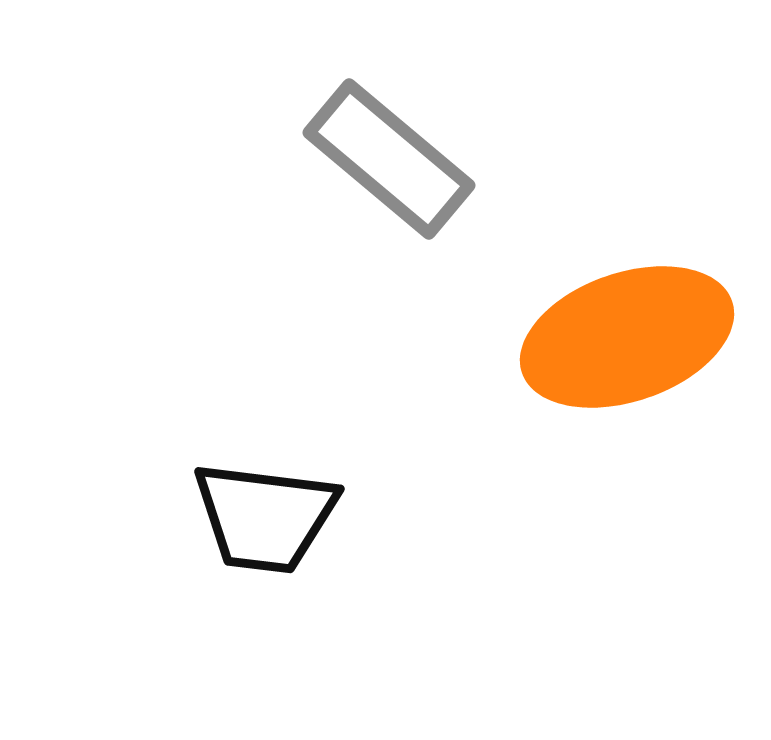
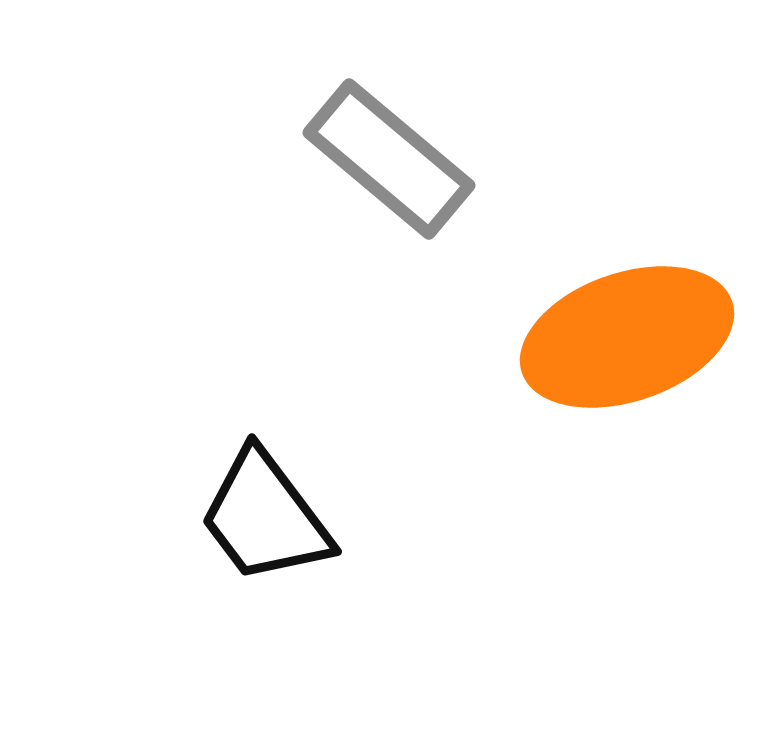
black trapezoid: rotated 46 degrees clockwise
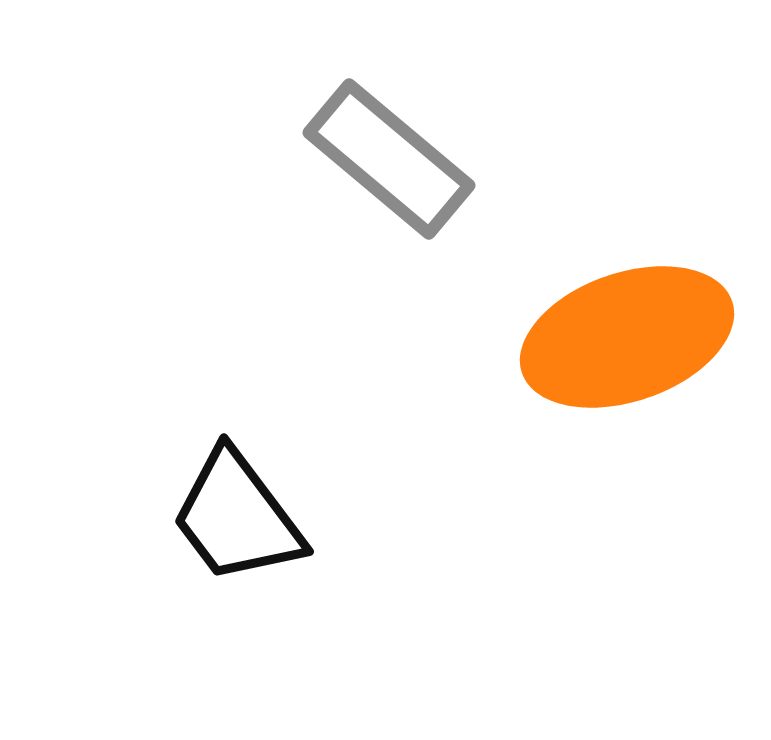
black trapezoid: moved 28 px left
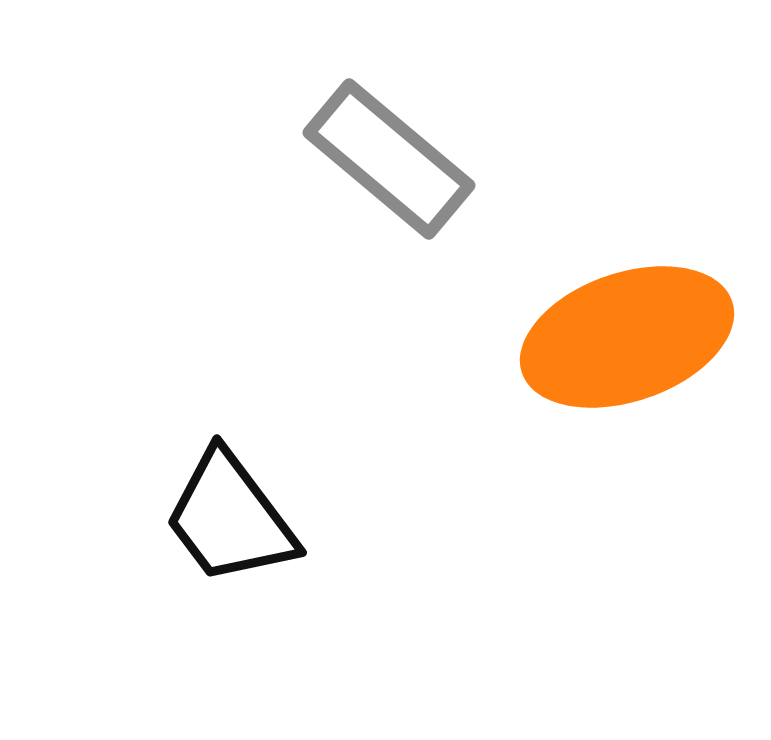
black trapezoid: moved 7 px left, 1 px down
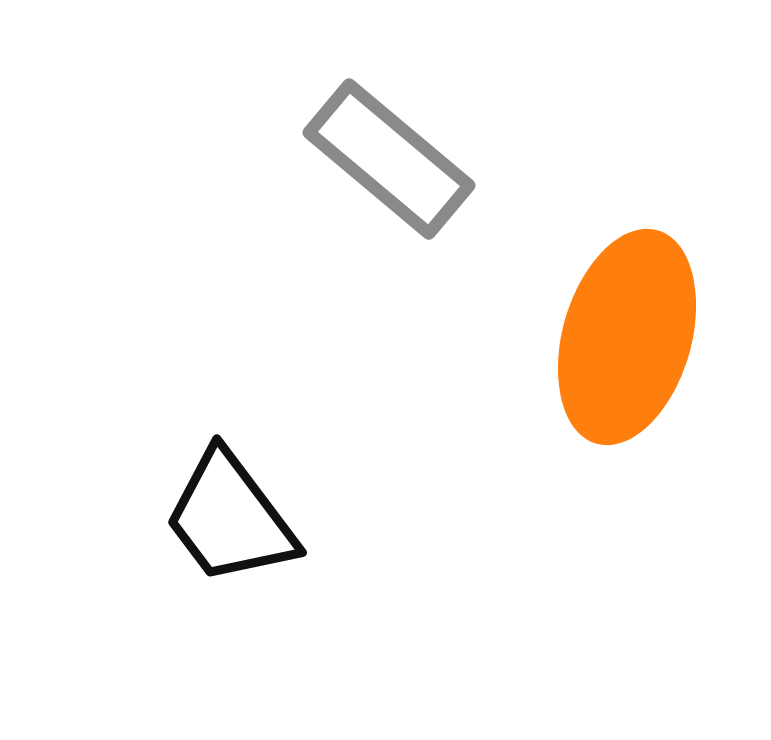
orange ellipse: rotated 55 degrees counterclockwise
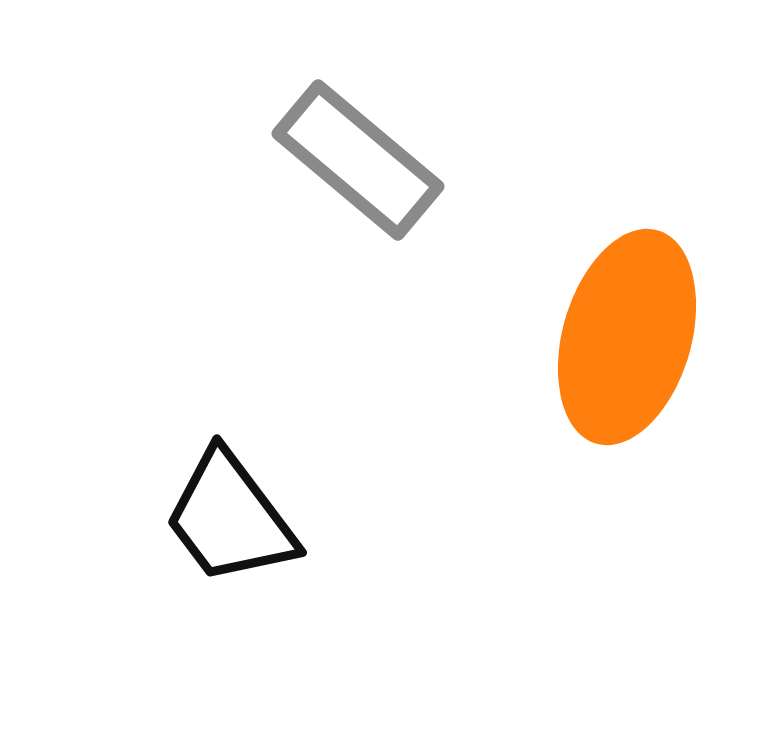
gray rectangle: moved 31 px left, 1 px down
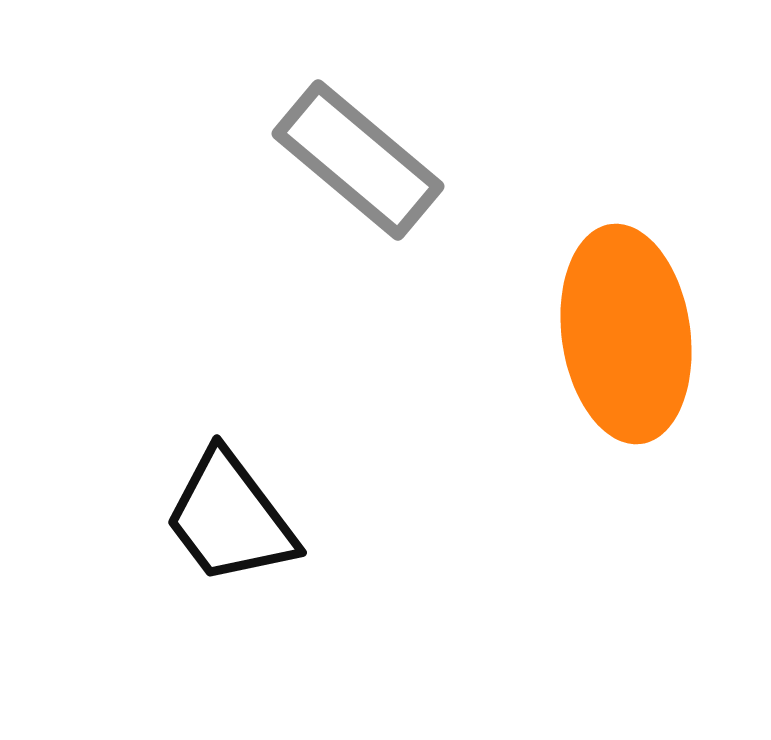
orange ellipse: moved 1 px left, 3 px up; rotated 24 degrees counterclockwise
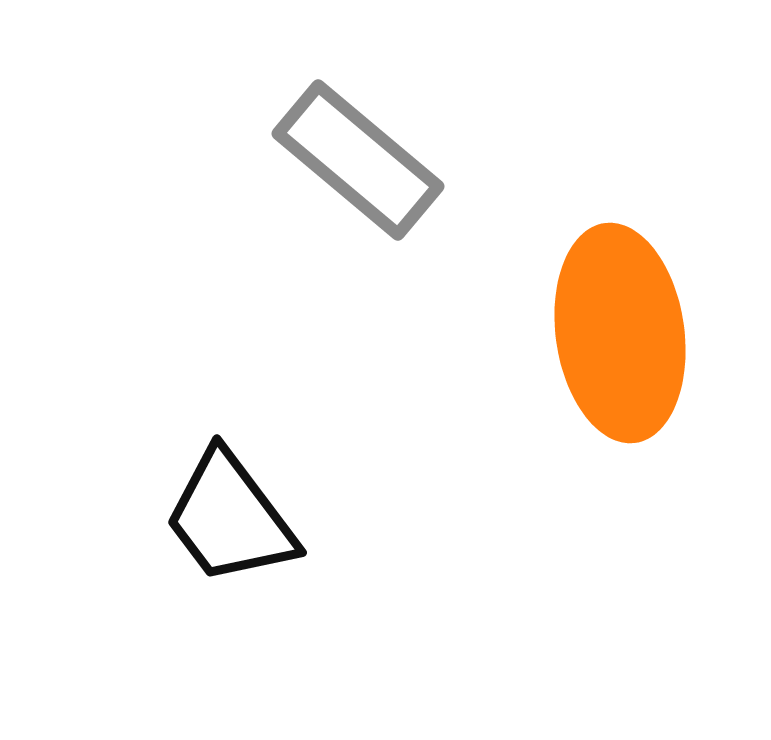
orange ellipse: moved 6 px left, 1 px up
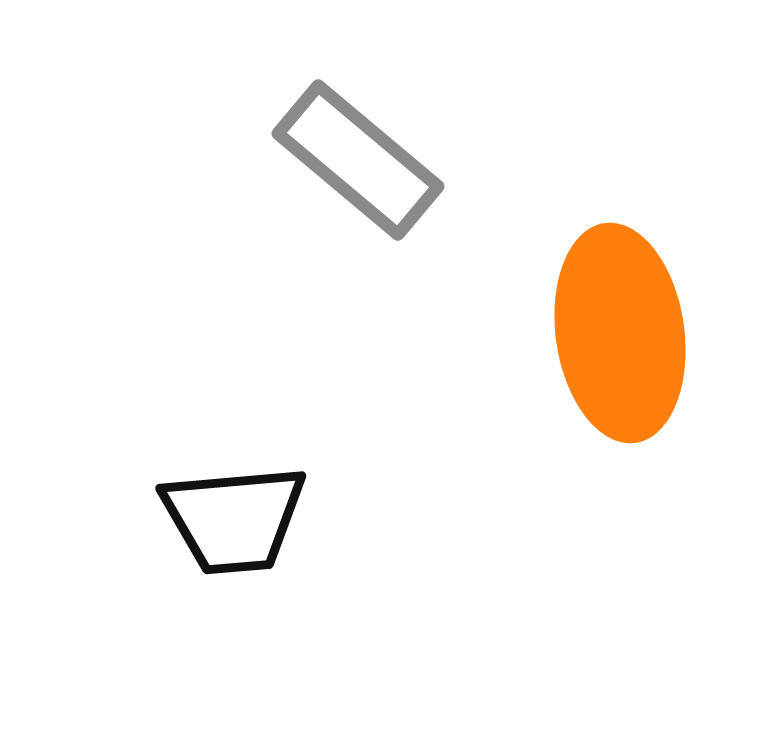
black trapezoid: moved 4 px right, 1 px down; rotated 58 degrees counterclockwise
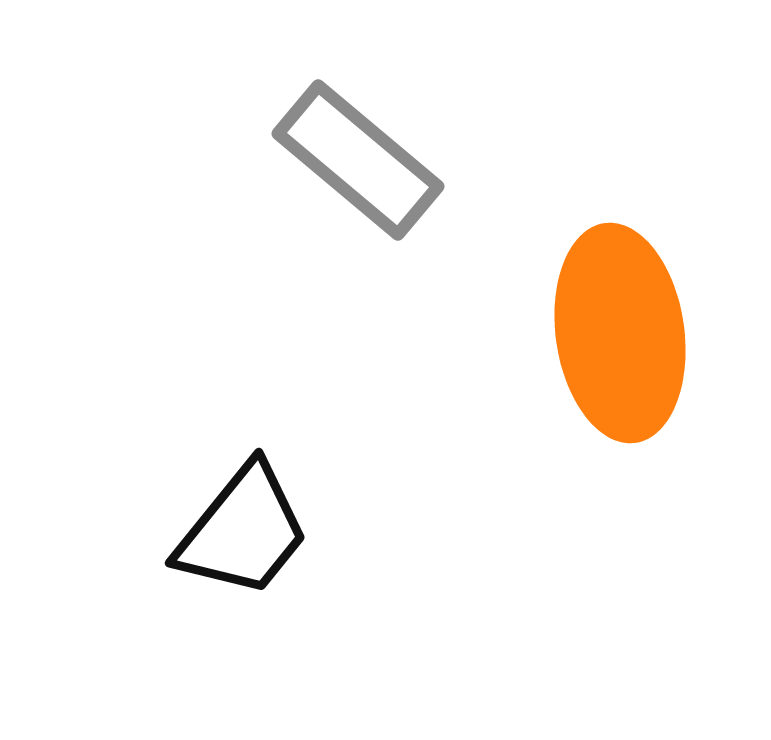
black trapezoid: moved 9 px right, 12 px down; rotated 46 degrees counterclockwise
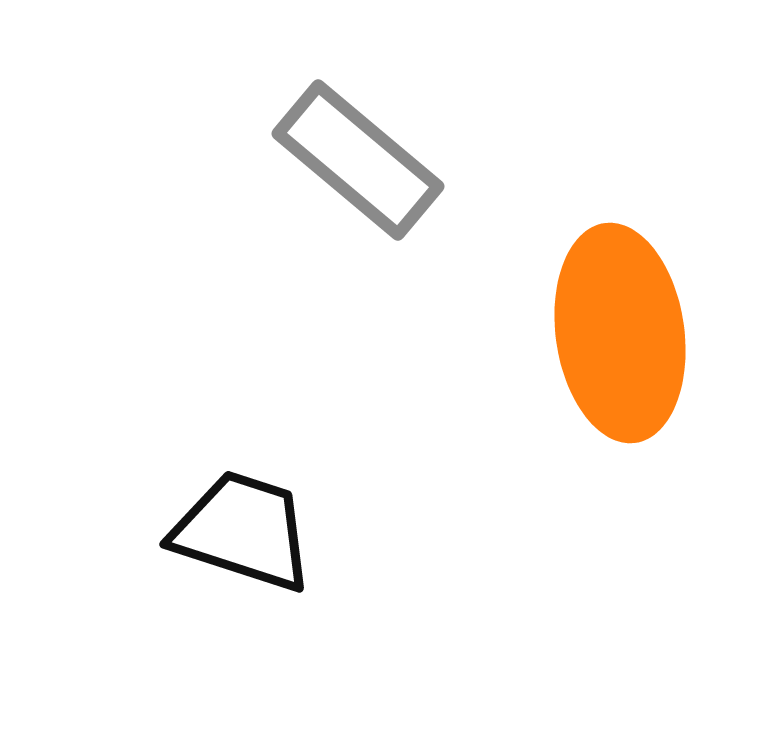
black trapezoid: rotated 111 degrees counterclockwise
